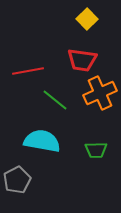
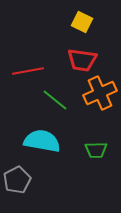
yellow square: moved 5 px left, 3 px down; rotated 20 degrees counterclockwise
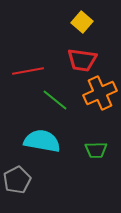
yellow square: rotated 15 degrees clockwise
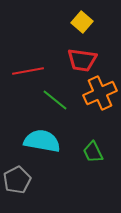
green trapezoid: moved 3 px left, 2 px down; rotated 65 degrees clockwise
